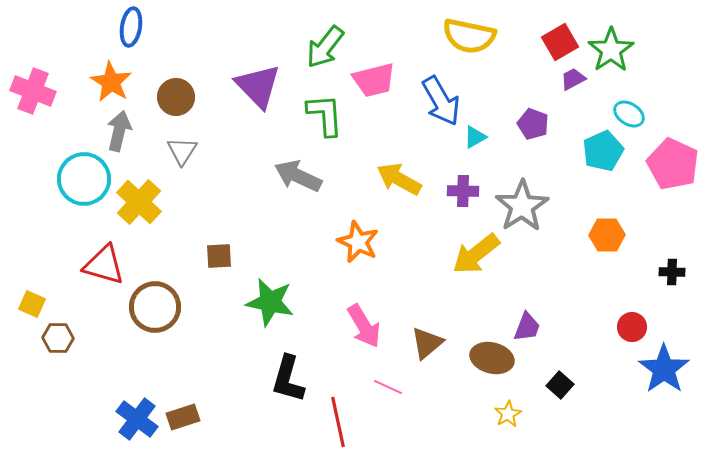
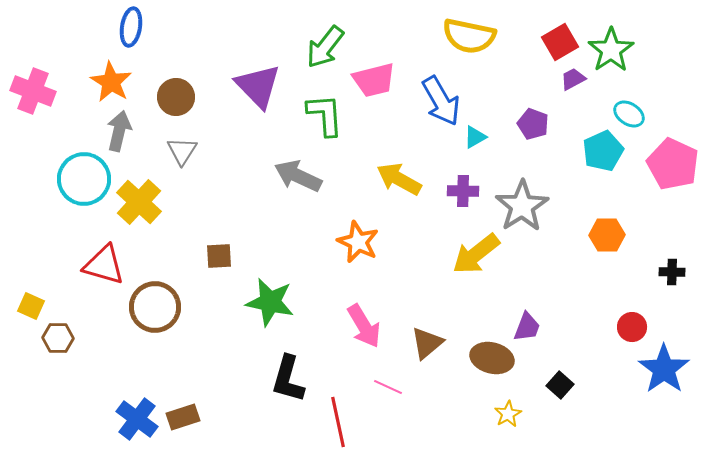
yellow square at (32, 304): moved 1 px left, 2 px down
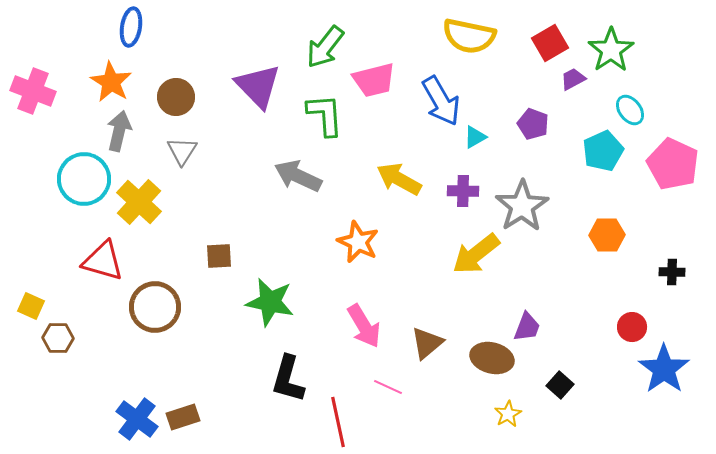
red square at (560, 42): moved 10 px left, 1 px down
cyan ellipse at (629, 114): moved 1 px right, 4 px up; rotated 20 degrees clockwise
red triangle at (104, 265): moved 1 px left, 4 px up
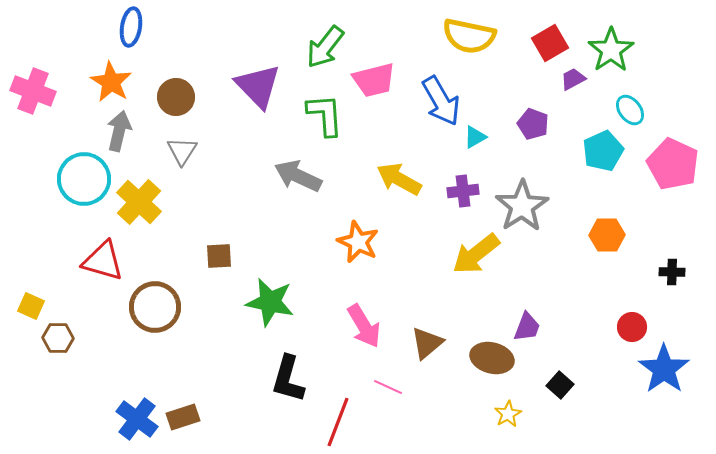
purple cross at (463, 191): rotated 8 degrees counterclockwise
red line at (338, 422): rotated 33 degrees clockwise
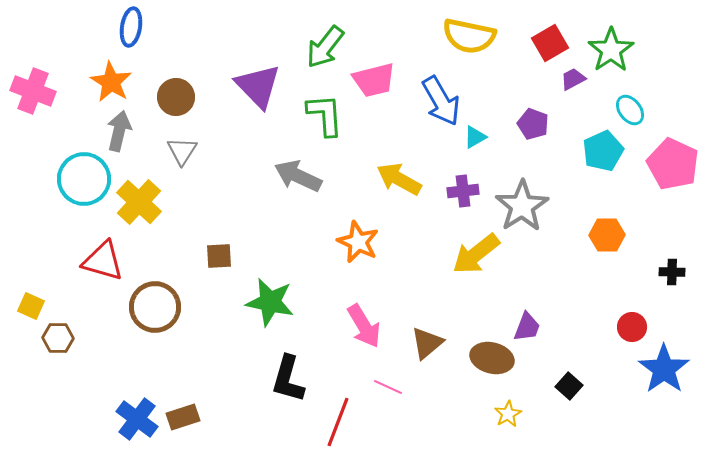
black square at (560, 385): moved 9 px right, 1 px down
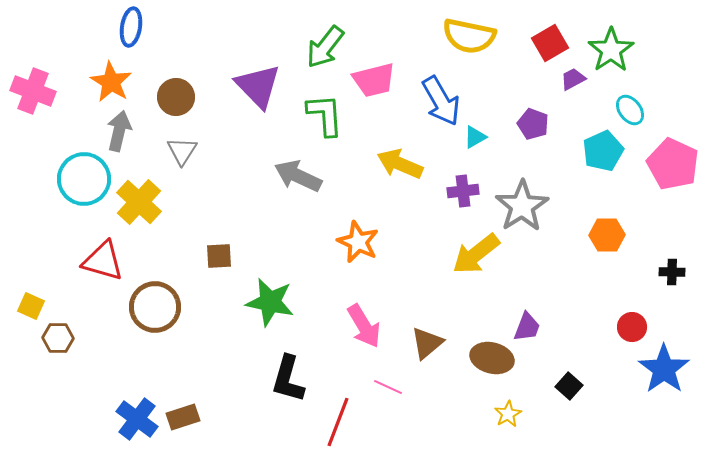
yellow arrow at (399, 179): moved 1 px right, 15 px up; rotated 6 degrees counterclockwise
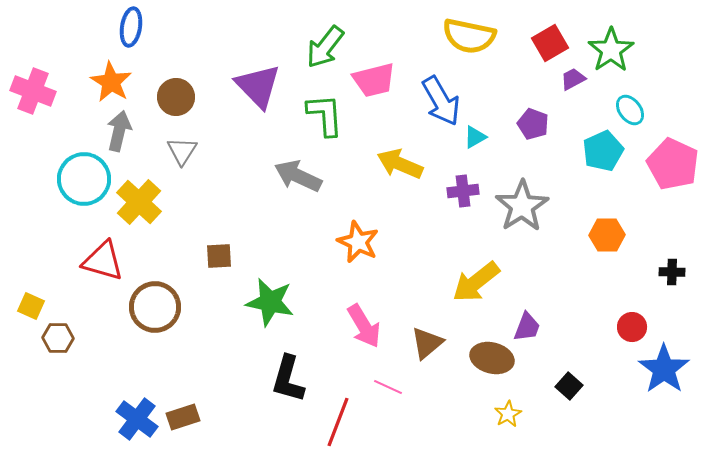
yellow arrow at (476, 254): moved 28 px down
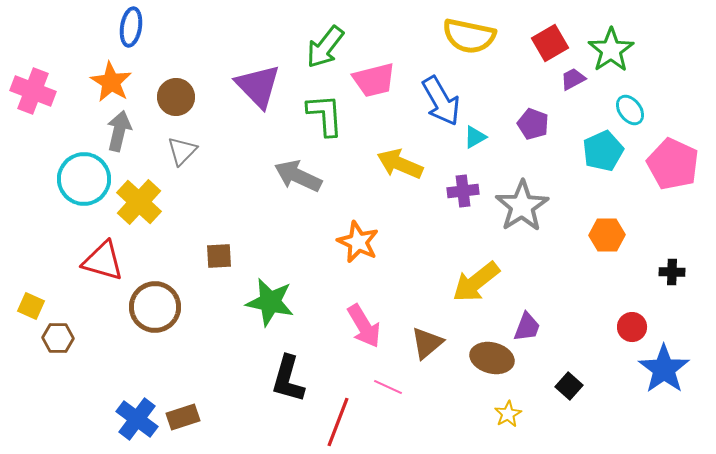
gray triangle at (182, 151): rotated 12 degrees clockwise
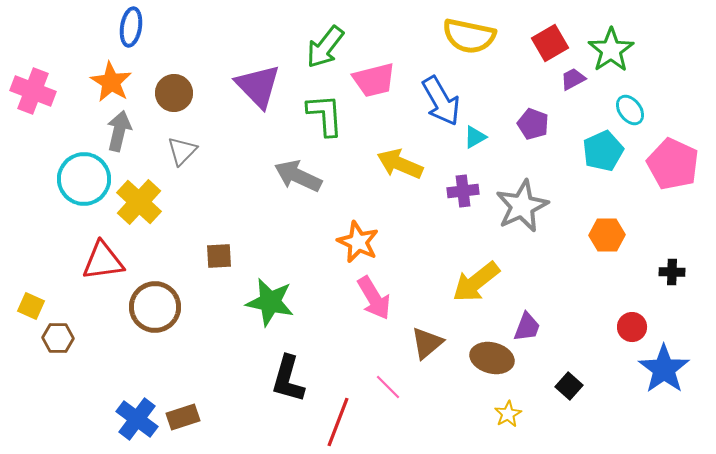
brown circle at (176, 97): moved 2 px left, 4 px up
gray star at (522, 206): rotated 8 degrees clockwise
red triangle at (103, 261): rotated 24 degrees counterclockwise
pink arrow at (364, 326): moved 10 px right, 28 px up
pink line at (388, 387): rotated 20 degrees clockwise
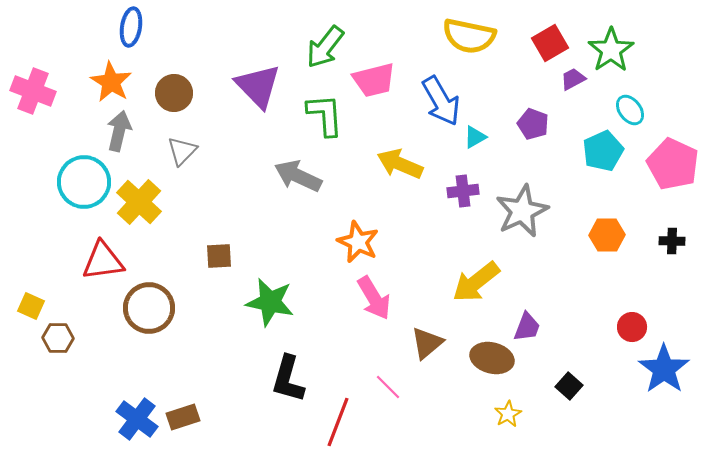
cyan circle at (84, 179): moved 3 px down
gray star at (522, 206): moved 5 px down
black cross at (672, 272): moved 31 px up
brown circle at (155, 307): moved 6 px left, 1 px down
